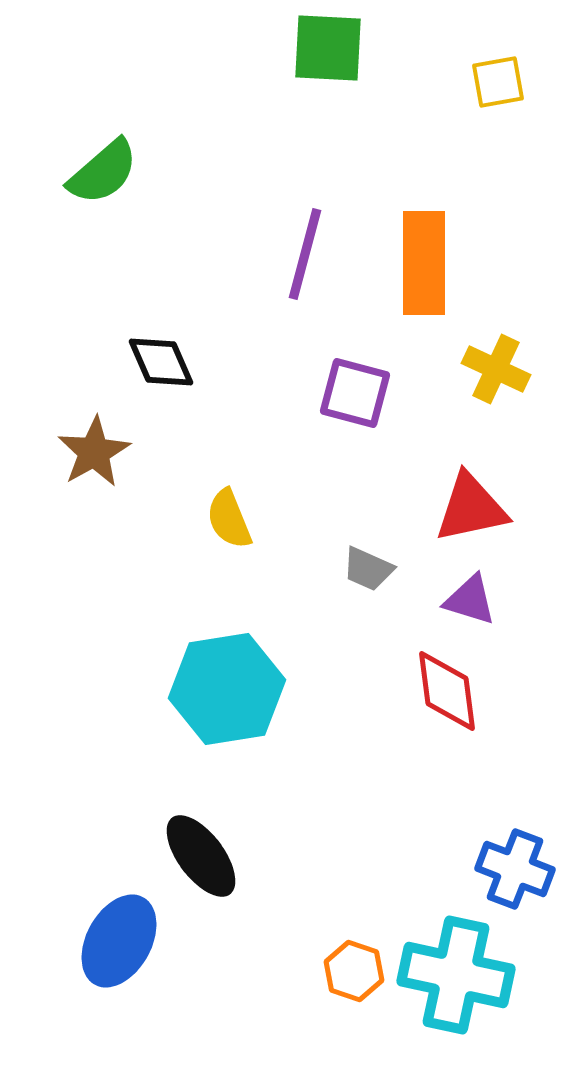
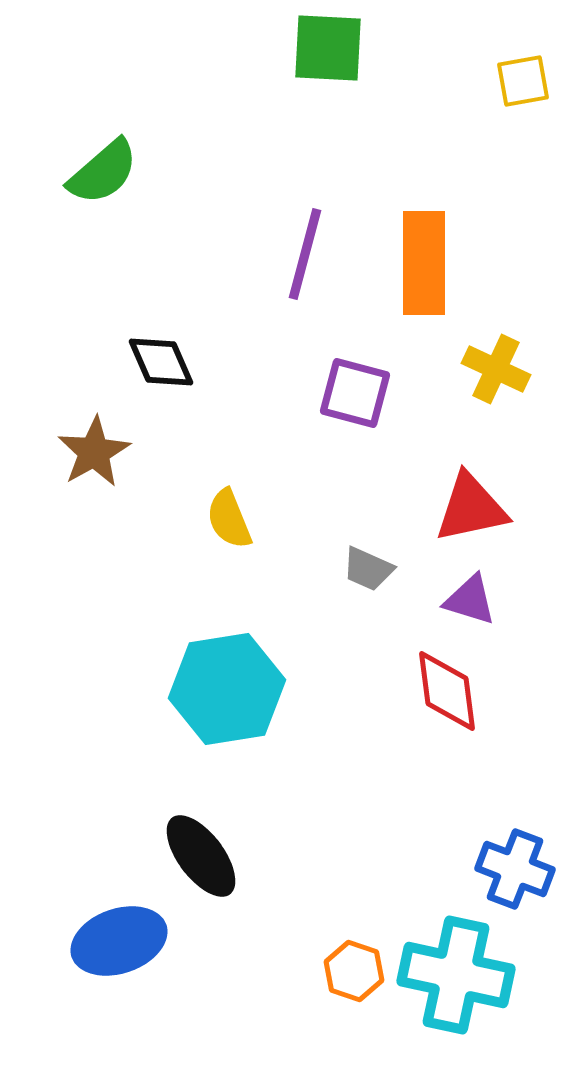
yellow square: moved 25 px right, 1 px up
blue ellipse: rotated 42 degrees clockwise
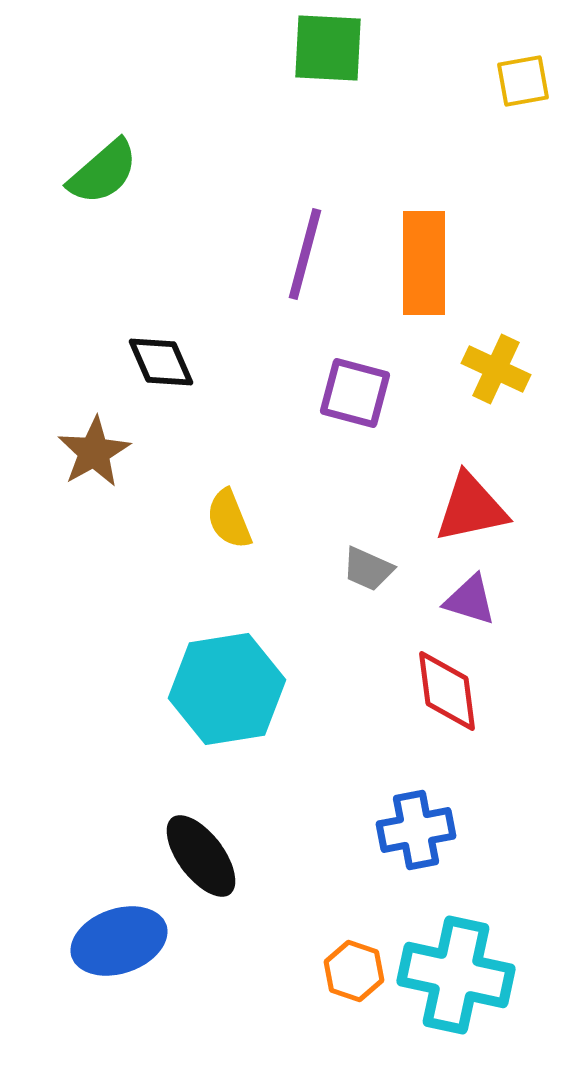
blue cross: moved 99 px left, 39 px up; rotated 32 degrees counterclockwise
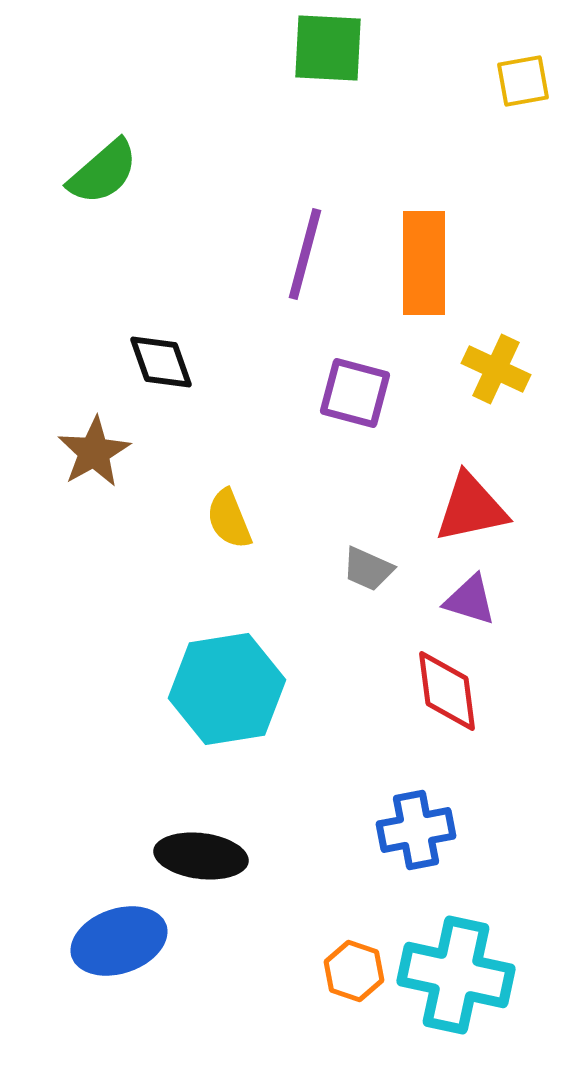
black diamond: rotated 4 degrees clockwise
black ellipse: rotated 46 degrees counterclockwise
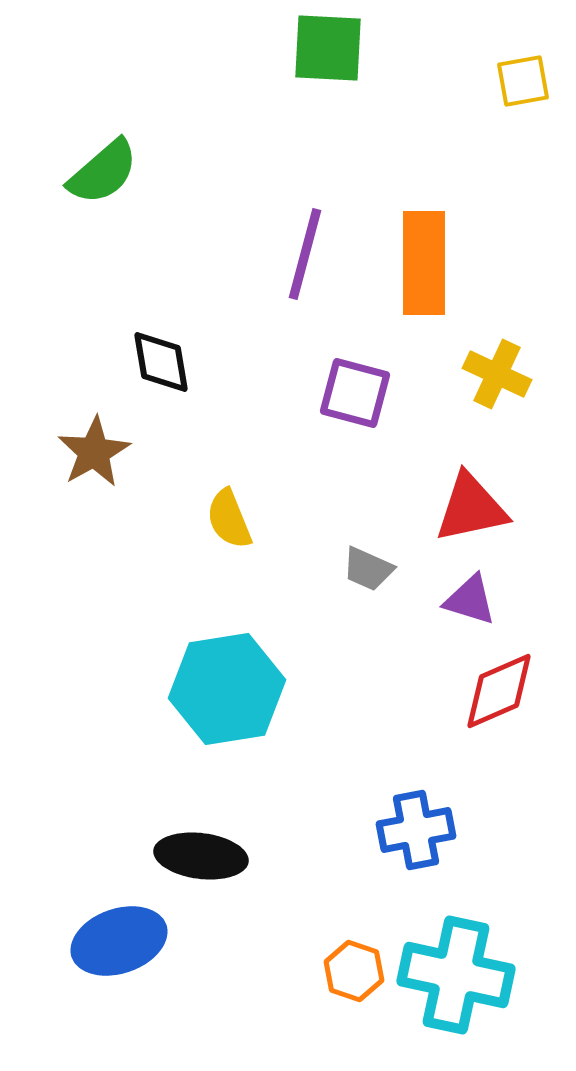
black diamond: rotated 10 degrees clockwise
yellow cross: moved 1 px right, 5 px down
red diamond: moved 52 px right; rotated 74 degrees clockwise
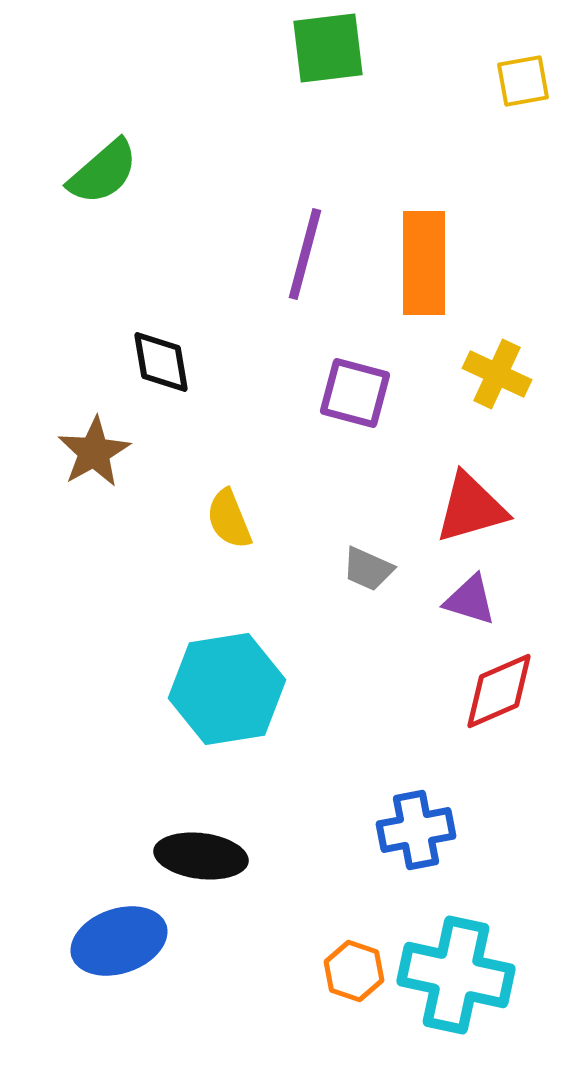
green square: rotated 10 degrees counterclockwise
red triangle: rotated 4 degrees counterclockwise
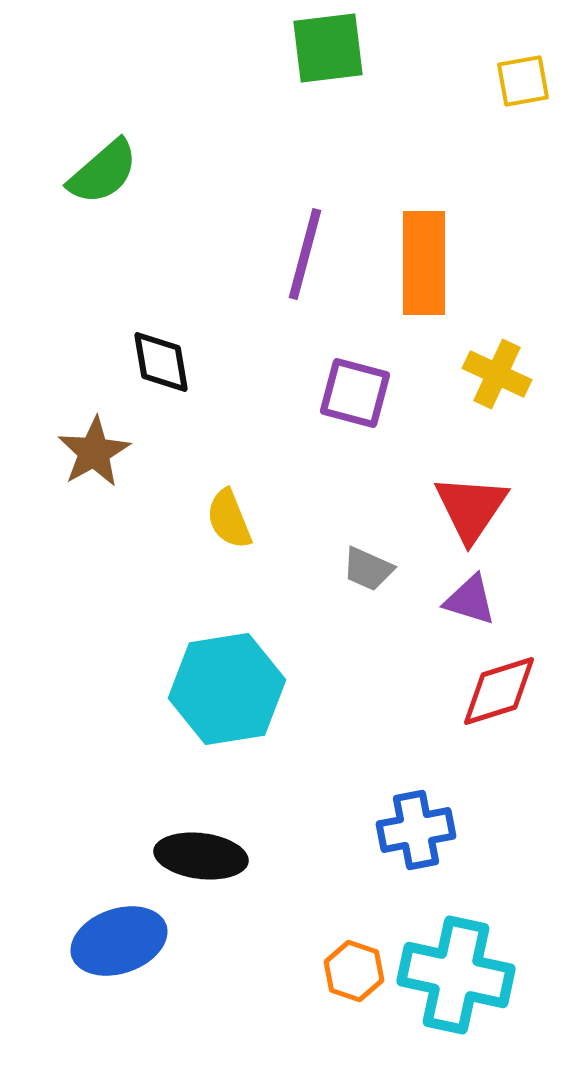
red triangle: rotated 40 degrees counterclockwise
red diamond: rotated 6 degrees clockwise
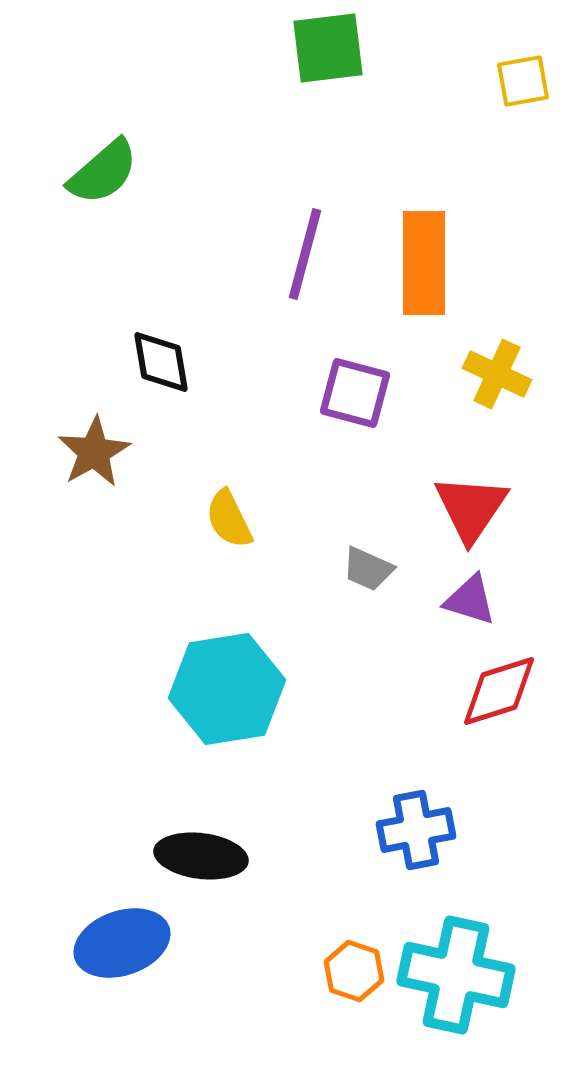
yellow semicircle: rotated 4 degrees counterclockwise
blue ellipse: moved 3 px right, 2 px down
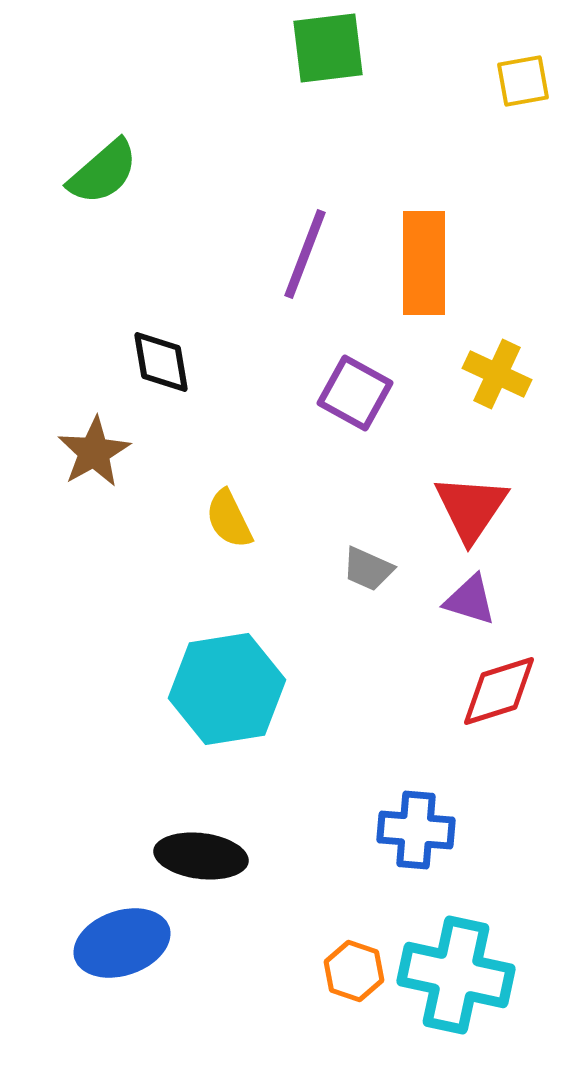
purple line: rotated 6 degrees clockwise
purple square: rotated 14 degrees clockwise
blue cross: rotated 16 degrees clockwise
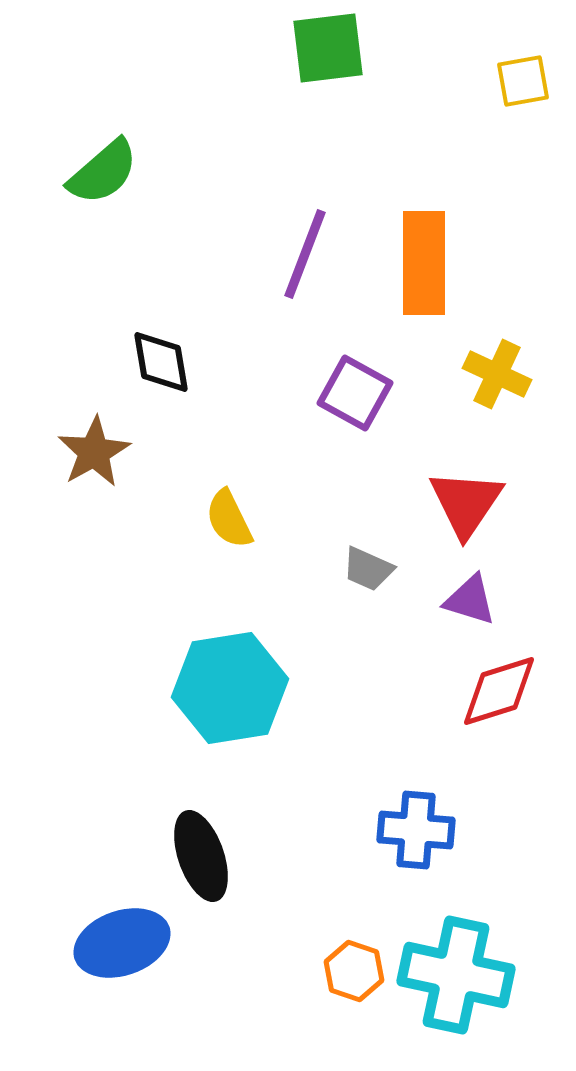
red triangle: moved 5 px left, 5 px up
cyan hexagon: moved 3 px right, 1 px up
black ellipse: rotated 64 degrees clockwise
